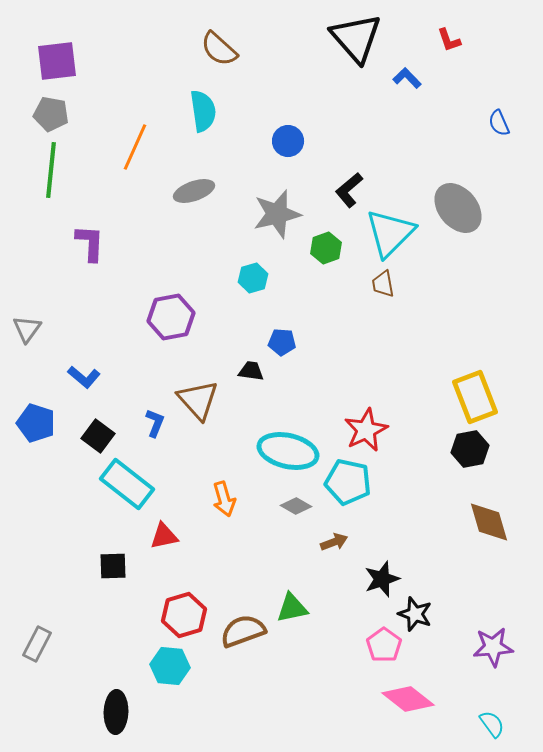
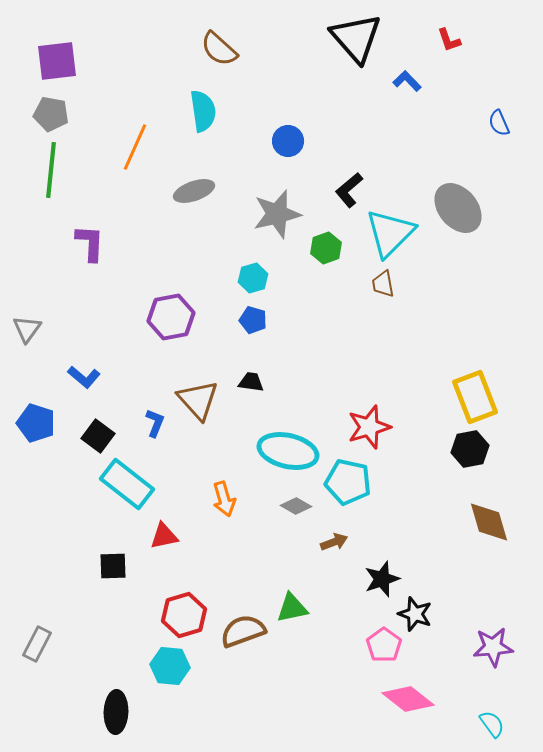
blue L-shape at (407, 78): moved 3 px down
blue pentagon at (282, 342): moved 29 px left, 22 px up; rotated 12 degrees clockwise
black trapezoid at (251, 371): moved 11 px down
red star at (366, 430): moved 3 px right, 3 px up; rotated 9 degrees clockwise
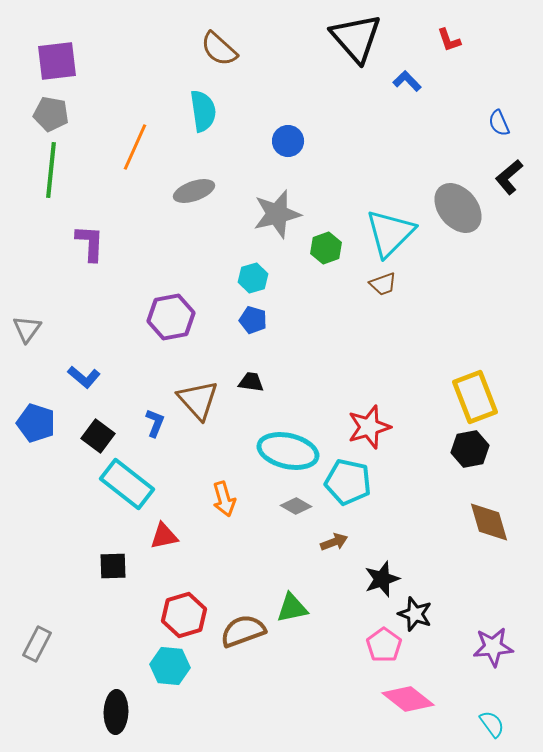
black L-shape at (349, 190): moved 160 px right, 13 px up
brown trapezoid at (383, 284): rotated 100 degrees counterclockwise
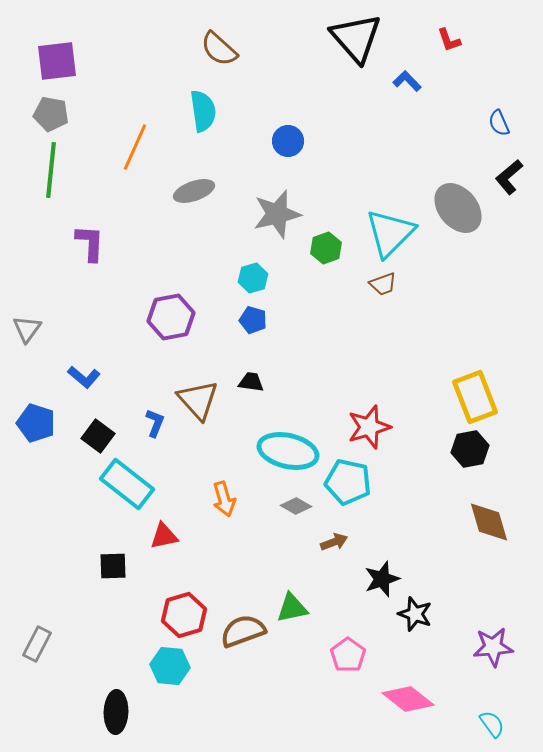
pink pentagon at (384, 645): moved 36 px left, 10 px down
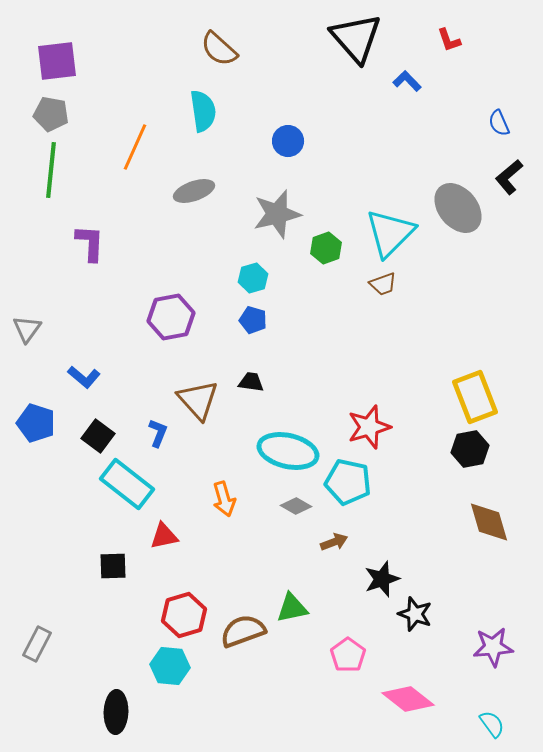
blue L-shape at (155, 423): moved 3 px right, 10 px down
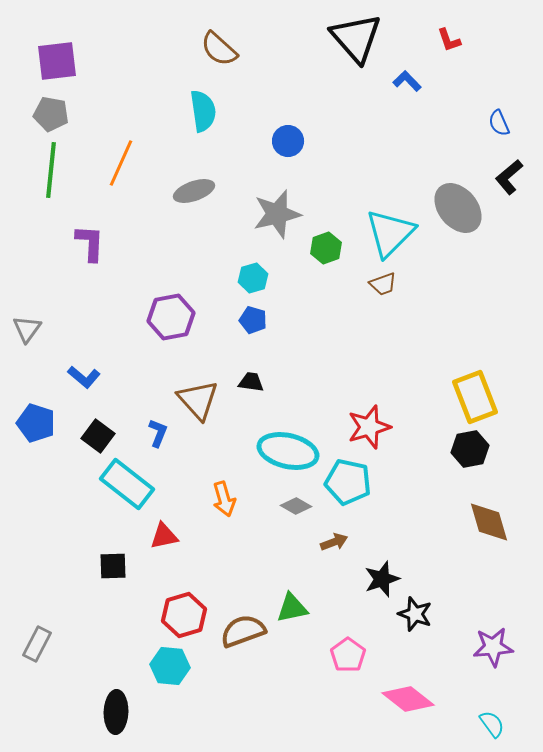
orange line at (135, 147): moved 14 px left, 16 px down
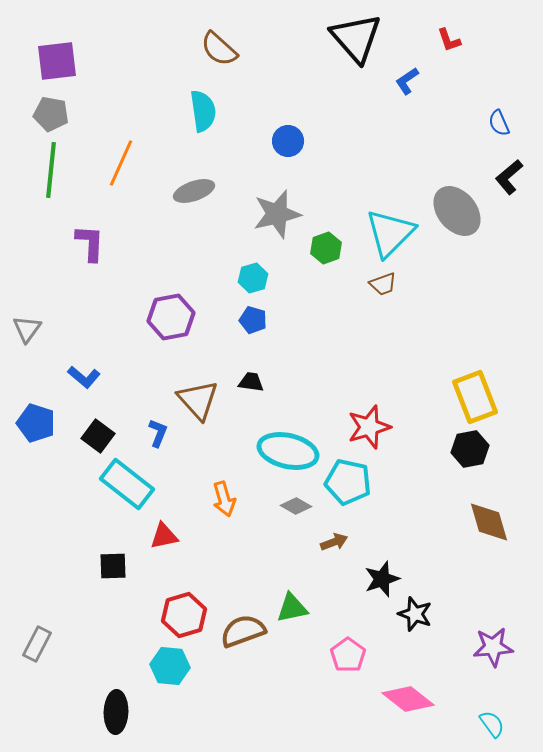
blue L-shape at (407, 81): rotated 80 degrees counterclockwise
gray ellipse at (458, 208): moved 1 px left, 3 px down
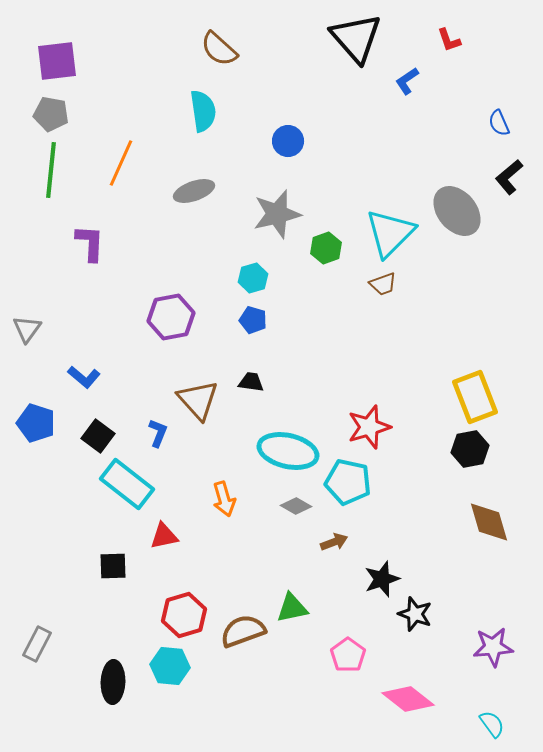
black ellipse at (116, 712): moved 3 px left, 30 px up
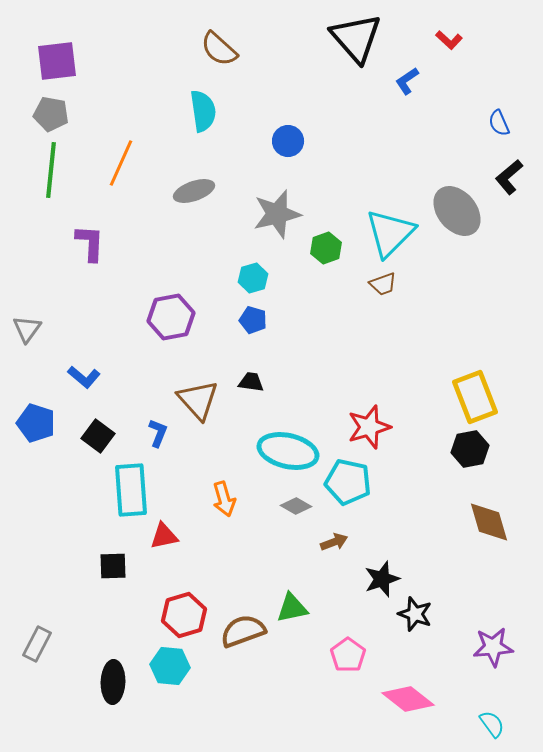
red L-shape at (449, 40): rotated 28 degrees counterclockwise
cyan rectangle at (127, 484): moved 4 px right, 6 px down; rotated 48 degrees clockwise
